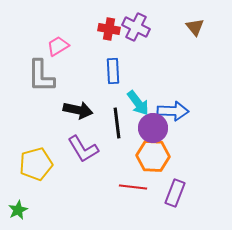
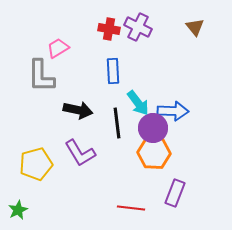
purple cross: moved 2 px right
pink trapezoid: moved 2 px down
purple L-shape: moved 3 px left, 4 px down
orange hexagon: moved 1 px right, 3 px up
red line: moved 2 px left, 21 px down
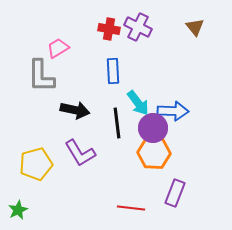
black arrow: moved 3 px left
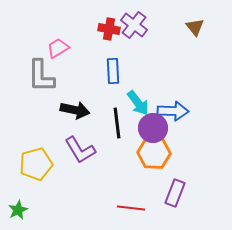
purple cross: moved 4 px left, 2 px up; rotated 12 degrees clockwise
purple L-shape: moved 3 px up
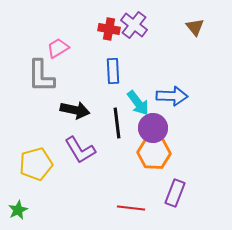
blue arrow: moved 1 px left, 15 px up
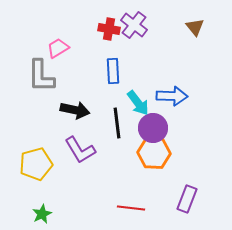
purple rectangle: moved 12 px right, 6 px down
green star: moved 24 px right, 4 px down
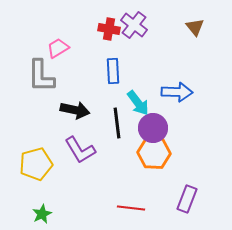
blue arrow: moved 5 px right, 4 px up
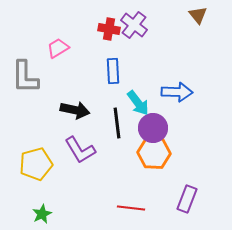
brown triangle: moved 3 px right, 12 px up
gray L-shape: moved 16 px left, 1 px down
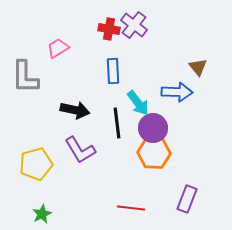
brown triangle: moved 52 px down
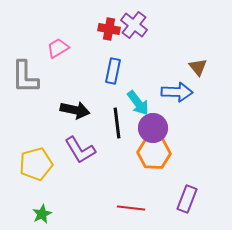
blue rectangle: rotated 15 degrees clockwise
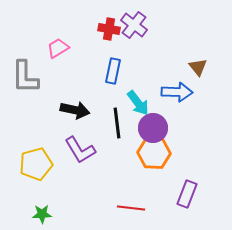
purple rectangle: moved 5 px up
green star: rotated 24 degrees clockwise
